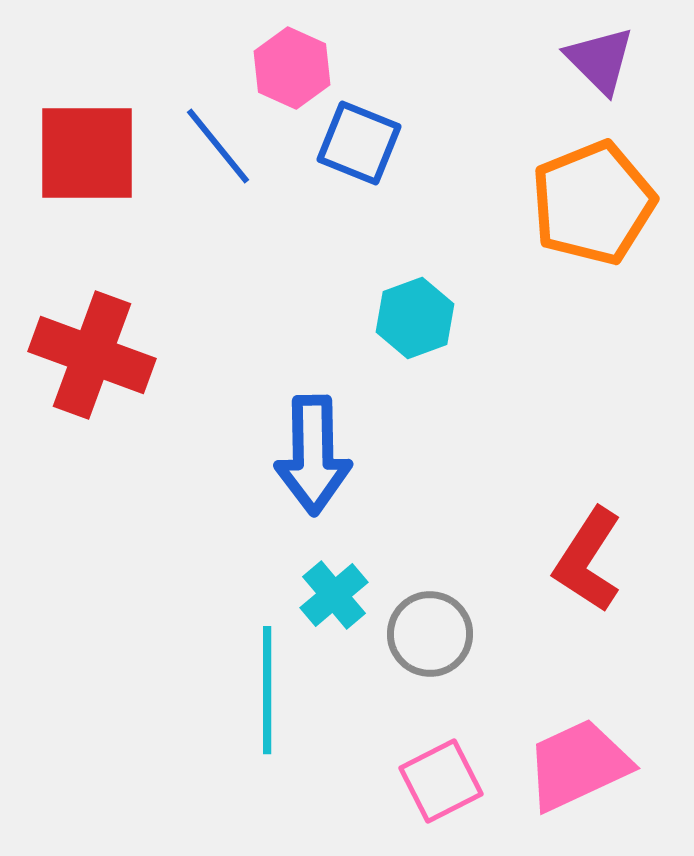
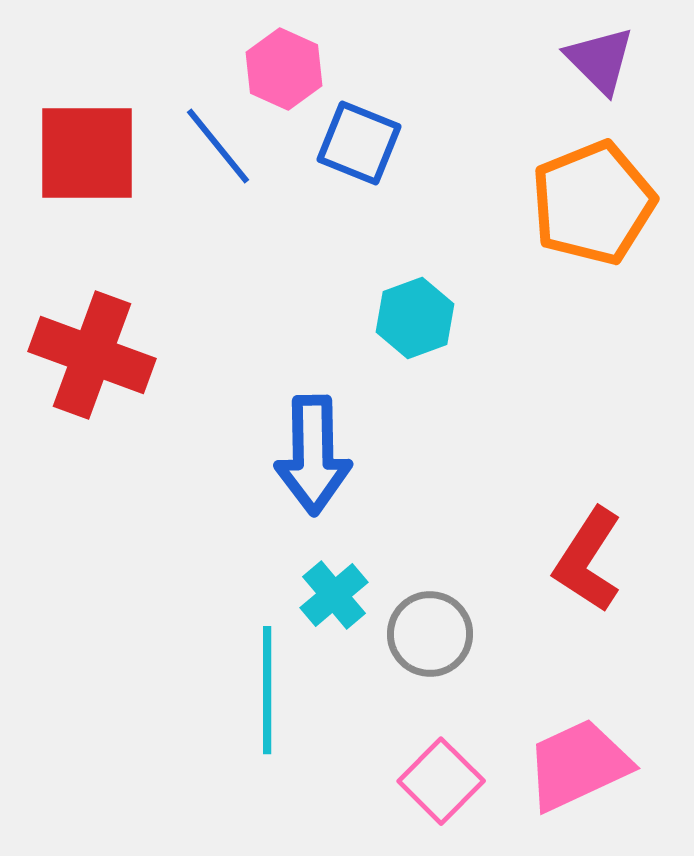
pink hexagon: moved 8 px left, 1 px down
pink square: rotated 18 degrees counterclockwise
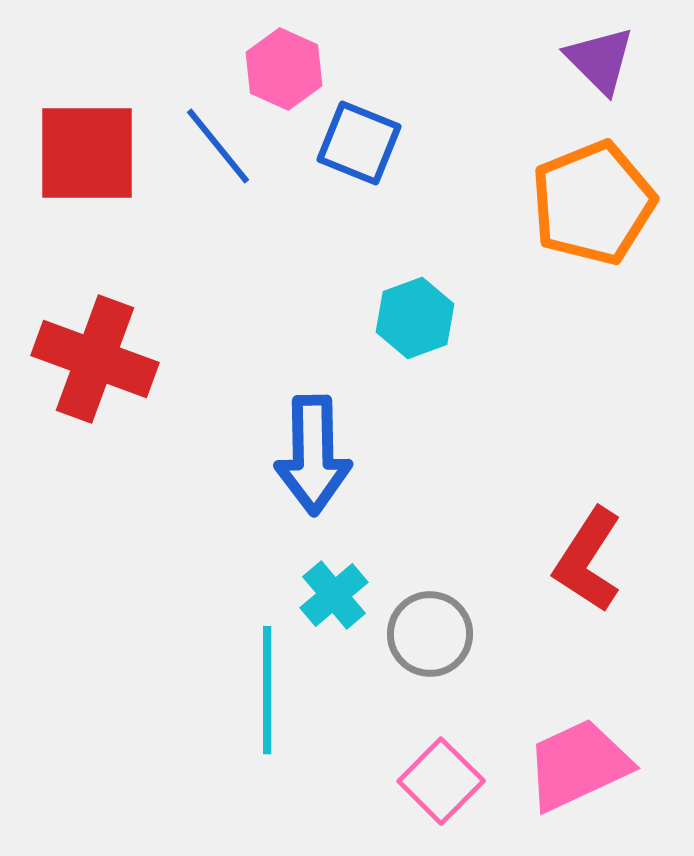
red cross: moved 3 px right, 4 px down
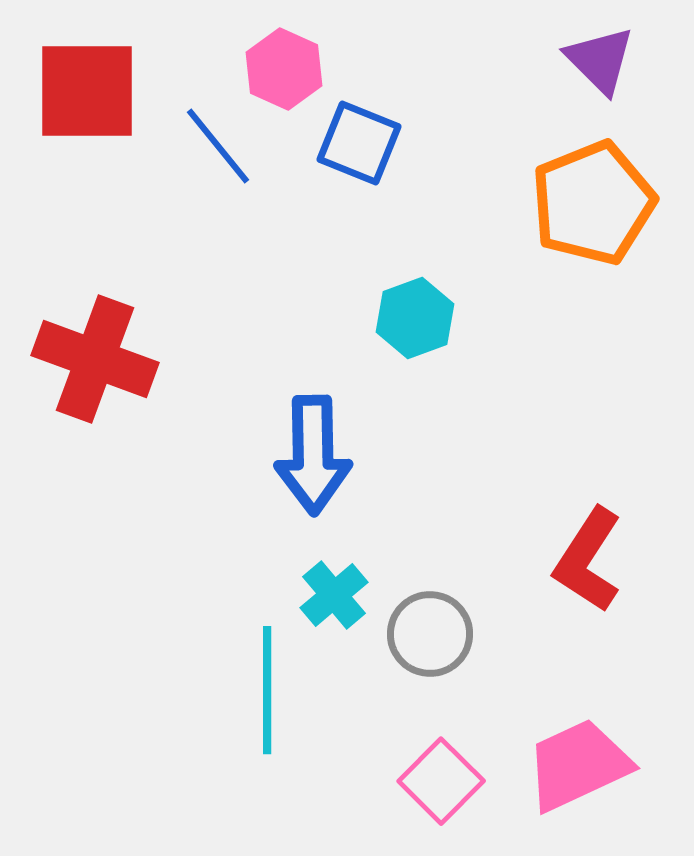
red square: moved 62 px up
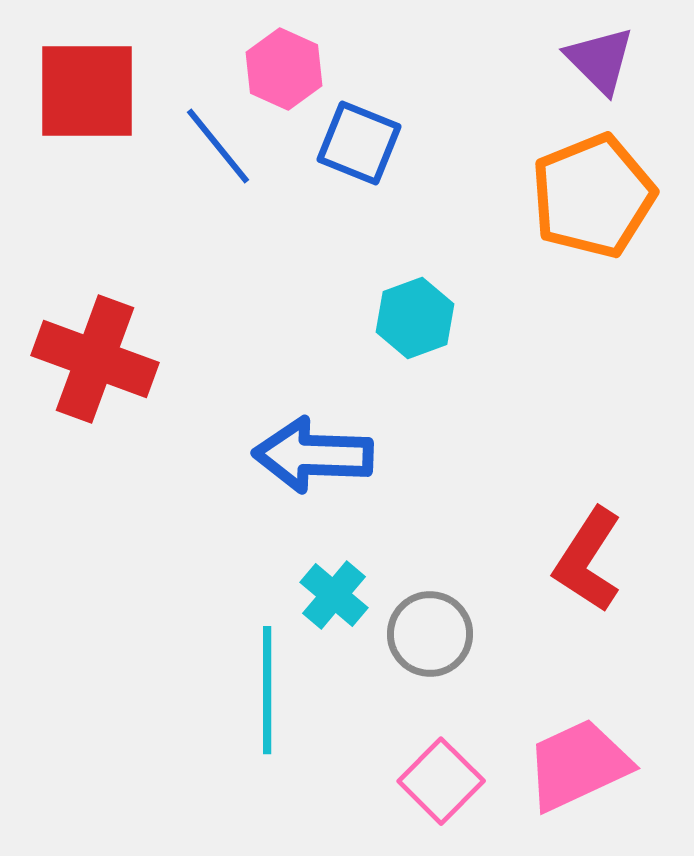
orange pentagon: moved 7 px up
blue arrow: rotated 93 degrees clockwise
cyan cross: rotated 10 degrees counterclockwise
